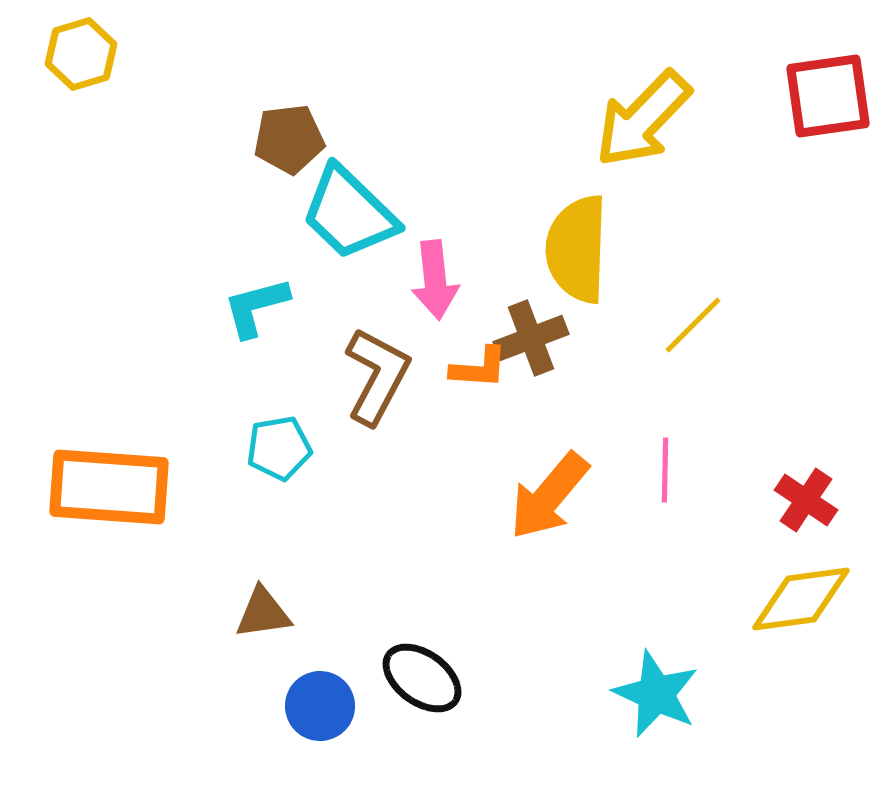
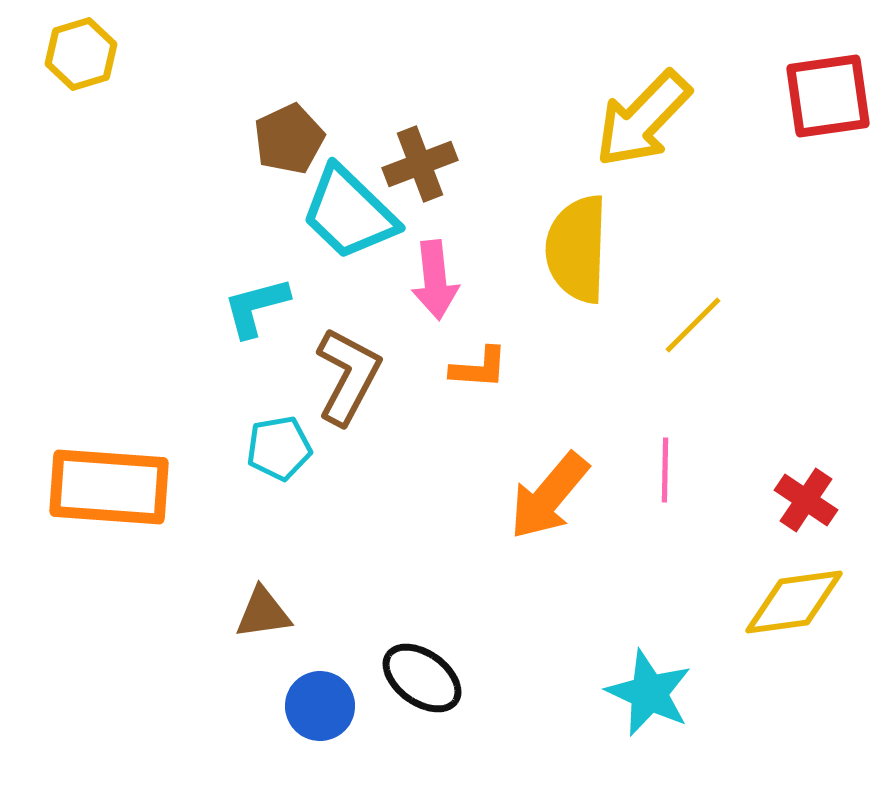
brown pentagon: rotated 18 degrees counterclockwise
brown cross: moved 111 px left, 174 px up
brown L-shape: moved 29 px left
yellow diamond: moved 7 px left, 3 px down
cyan star: moved 7 px left, 1 px up
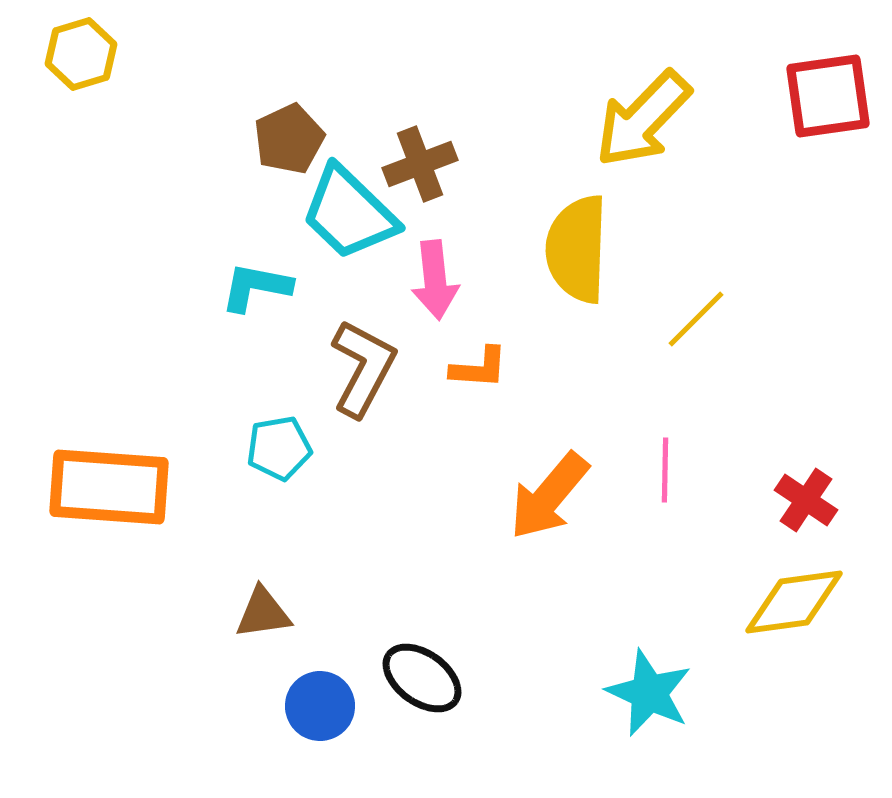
cyan L-shape: moved 20 px up; rotated 26 degrees clockwise
yellow line: moved 3 px right, 6 px up
brown L-shape: moved 15 px right, 8 px up
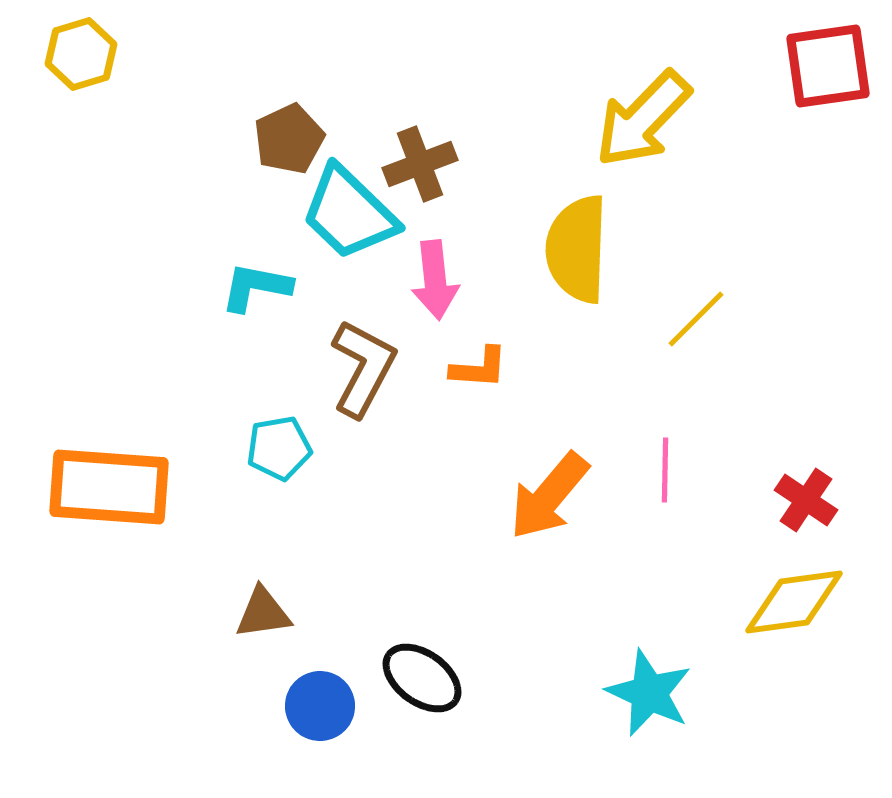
red square: moved 30 px up
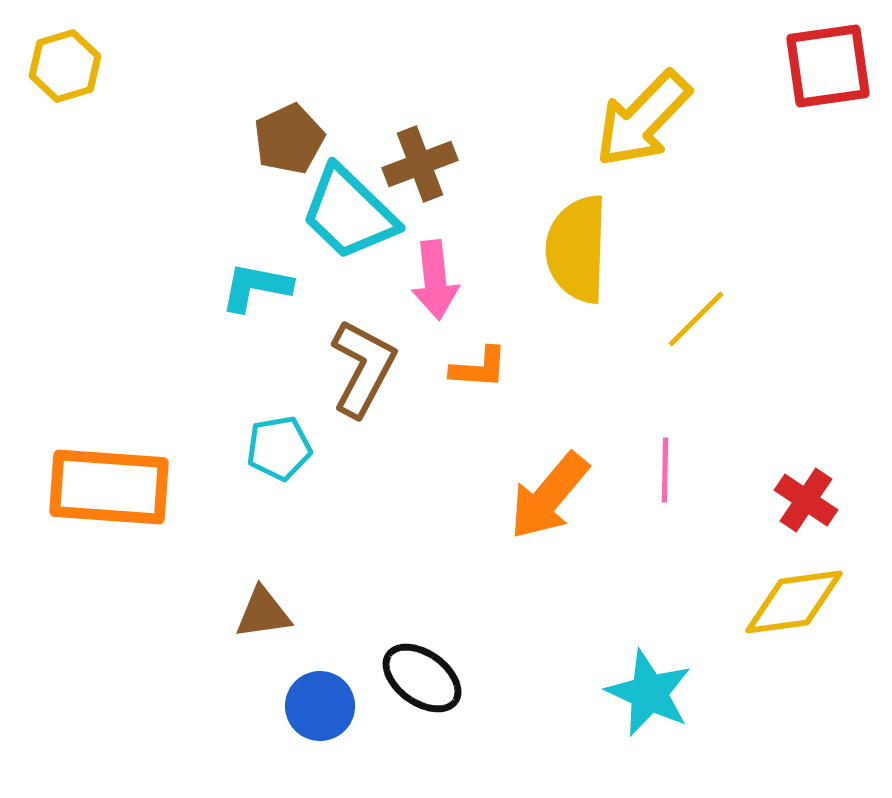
yellow hexagon: moved 16 px left, 12 px down
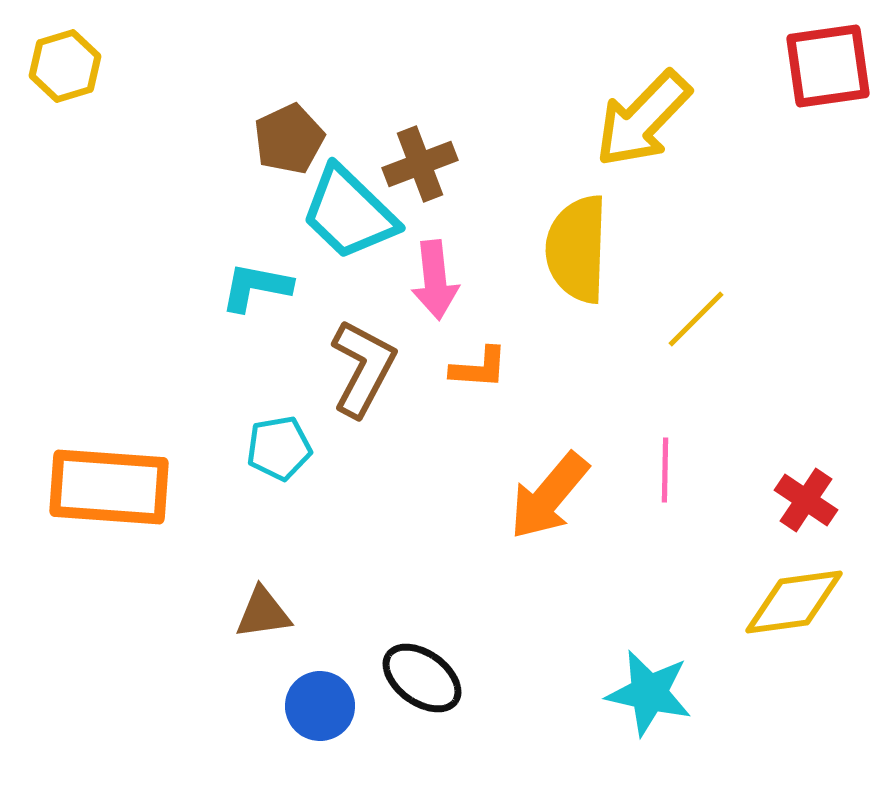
cyan star: rotated 12 degrees counterclockwise
